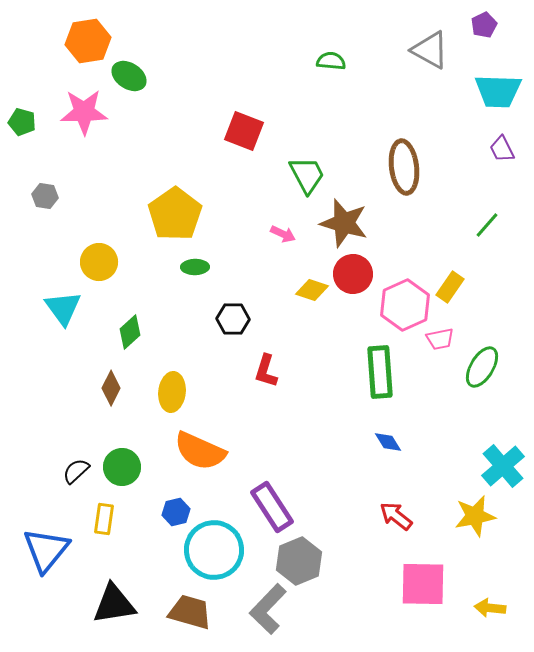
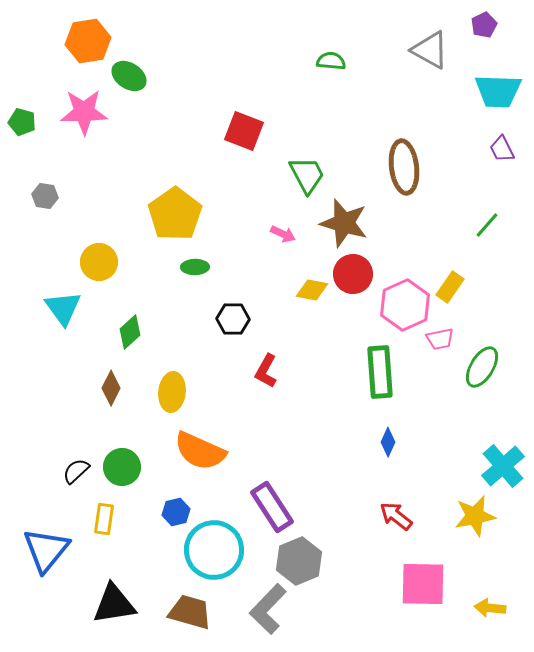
yellow diamond at (312, 290): rotated 8 degrees counterclockwise
red L-shape at (266, 371): rotated 12 degrees clockwise
blue diamond at (388, 442): rotated 56 degrees clockwise
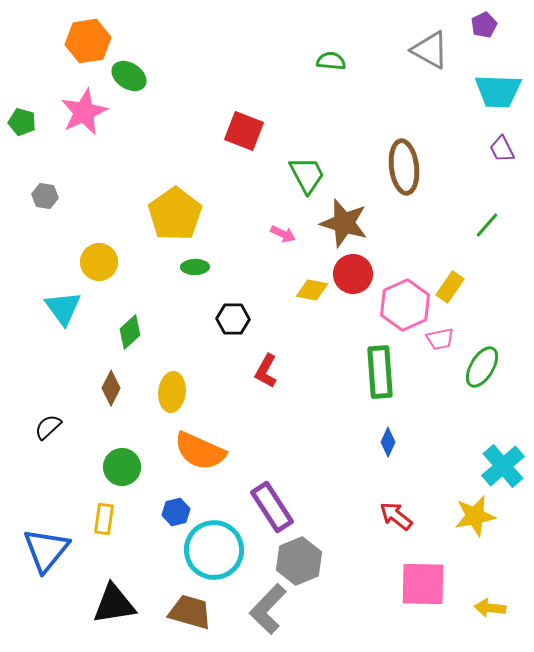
pink star at (84, 112): rotated 24 degrees counterclockwise
black semicircle at (76, 471): moved 28 px left, 44 px up
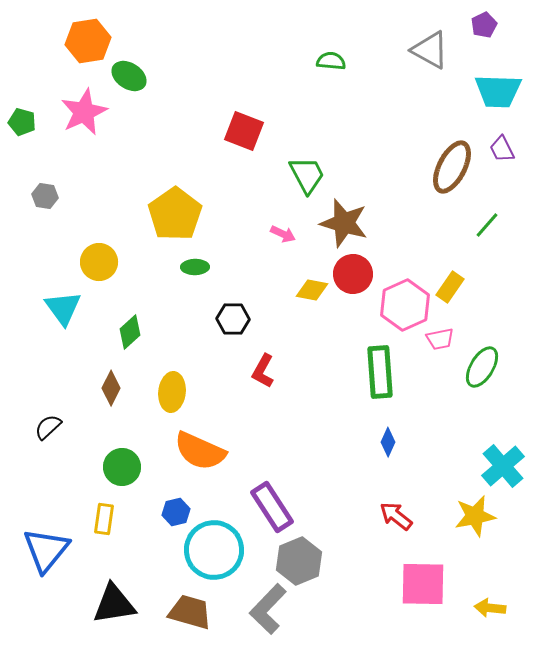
brown ellipse at (404, 167): moved 48 px right; rotated 34 degrees clockwise
red L-shape at (266, 371): moved 3 px left
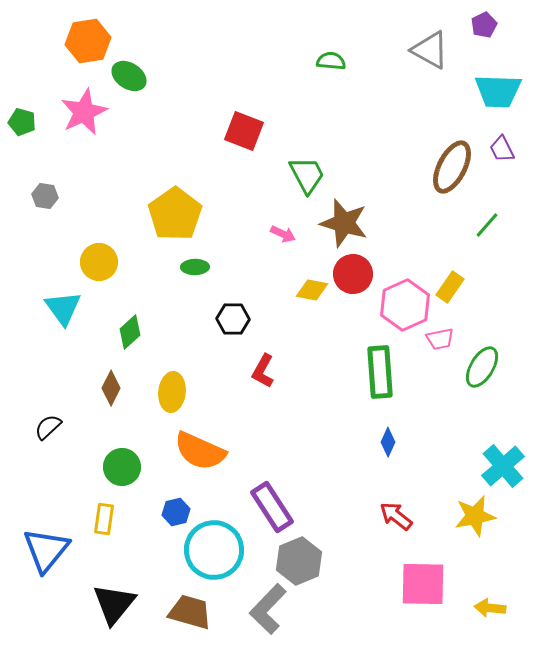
black triangle at (114, 604): rotated 42 degrees counterclockwise
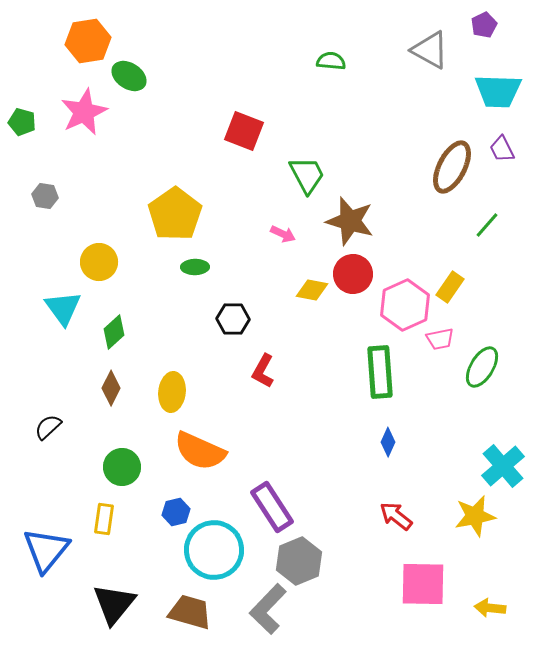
brown star at (344, 223): moved 6 px right, 2 px up
green diamond at (130, 332): moved 16 px left
